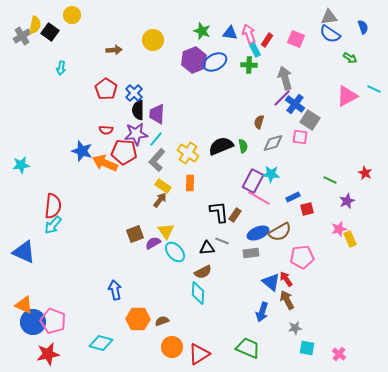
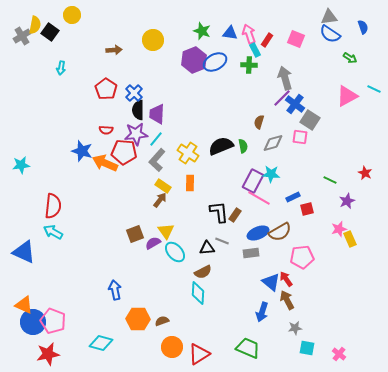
cyan arrow at (53, 225): moved 7 px down; rotated 78 degrees clockwise
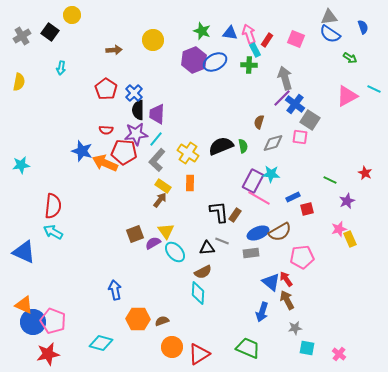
yellow semicircle at (35, 25): moved 16 px left, 57 px down
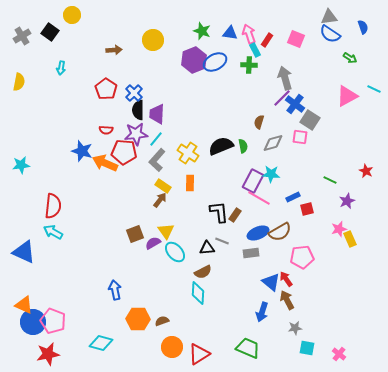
red star at (365, 173): moved 1 px right, 2 px up
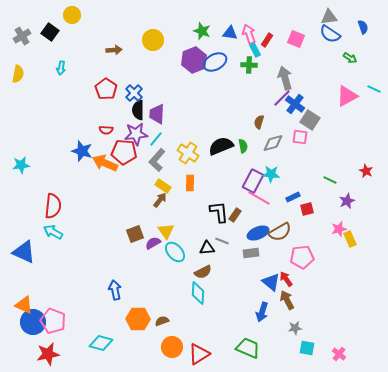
yellow semicircle at (19, 82): moved 1 px left, 8 px up
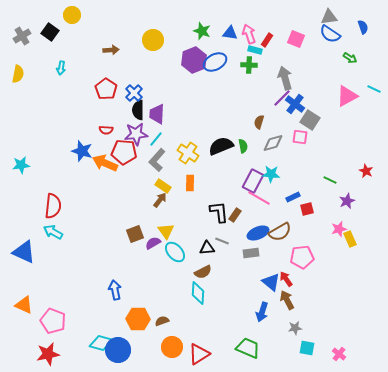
brown arrow at (114, 50): moved 3 px left
cyan rectangle at (255, 50): rotated 48 degrees counterclockwise
blue circle at (33, 322): moved 85 px right, 28 px down
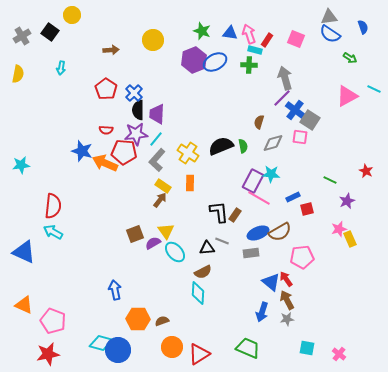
blue cross at (295, 104): moved 6 px down
gray star at (295, 328): moved 8 px left, 9 px up
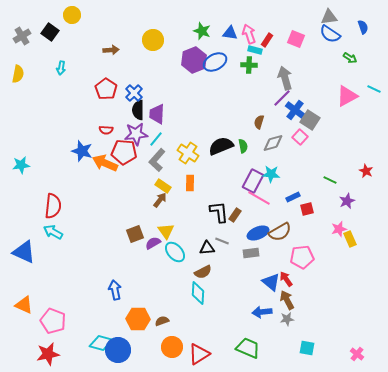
pink square at (300, 137): rotated 35 degrees clockwise
blue arrow at (262, 312): rotated 66 degrees clockwise
pink cross at (339, 354): moved 18 px right
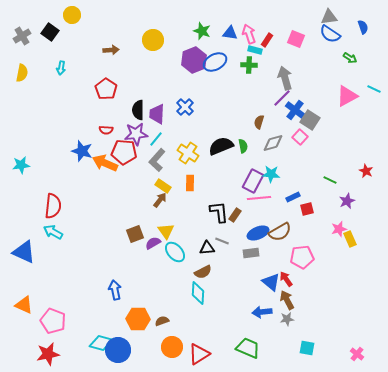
yellow semicircle at (18, 74): moved 4 px right, 1 px up
blue cross at (134, 93): moved 51 px right, 14 px down
pink line at (259, 198): rotated 35 degrees counterclockwise
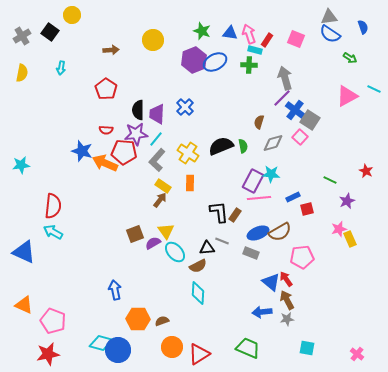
gray rectangle at (251, 253): rotated 28 degrees clockwise
brown semicircle at (203, 272): moved 5 px left, 6 px up
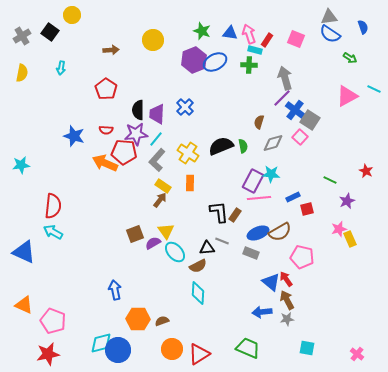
blue star at (82, 151): moved 8 px left, 15 px up
pink pentagon at (302, 257): rotated 20 degrees clockwise
cyan diamond at (101, 343): rotated 30 degrees counterclockwise
orange circle at (172, 347): moved 2 px down
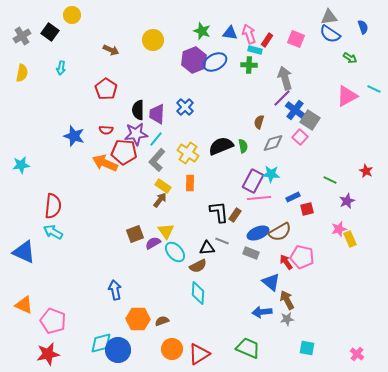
brown arrow at (111, 50): rotated 28 degrees clockwise
red arrow at (286, 279): moved 17 px up
